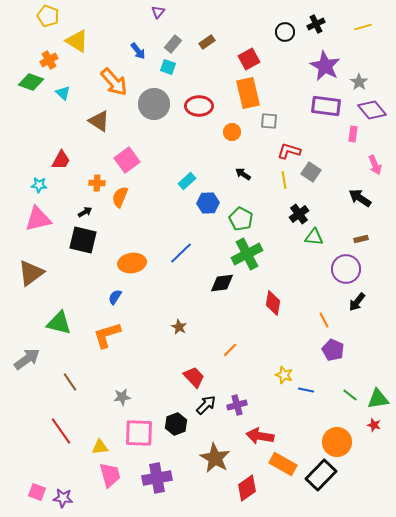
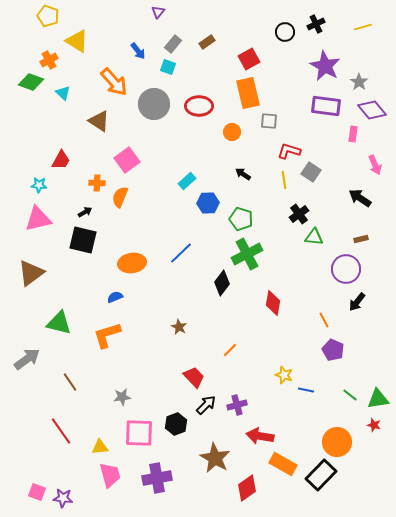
green pentagon at (241, 219): rotated 10 degrees counterclockwise
black diamond at (222, 283): rotated 45 degrees counterclockwise
blue semicircle at (115, 297): rotated 35 degrees clockwise
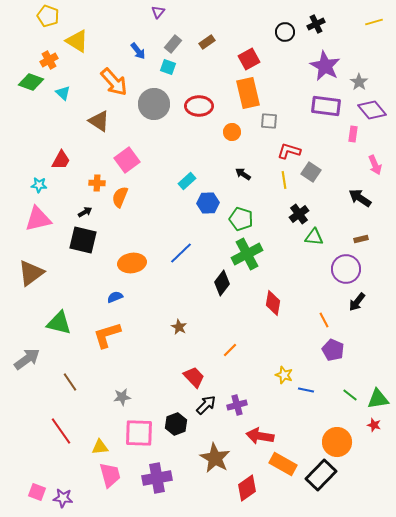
yellow line at (363, 27): moved 11 px right, 5 px up
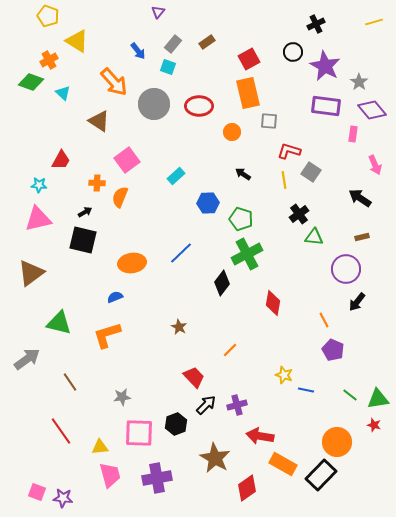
black circle at (285, 32): moved 8 px right, 20 px down
cyan rectangle at (187, 181): moved 11 px left, 5 px up
brown rectangle at (361, 239): moved 1 px right, 2 px up
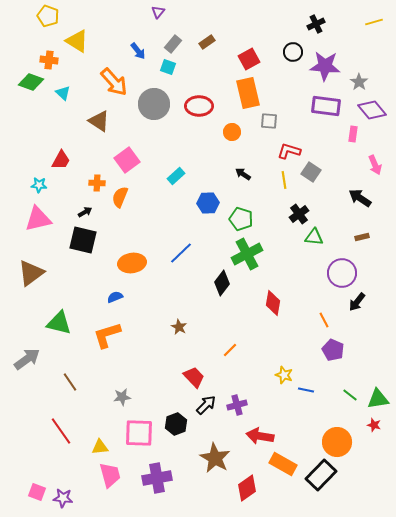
orange cross at (49, 60): rotated 36 degrees clockwise
purple star at (325, 66): rotated 24 degrees counterclockwise
purple circle at (346, 269): moved 4 px left, 4 px down
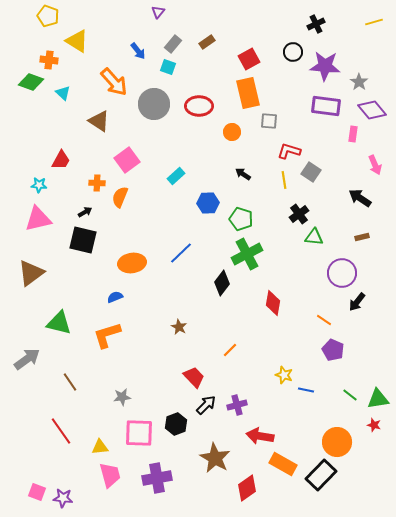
orange line at (324, 320): rotated 28 degrees counterclockwise
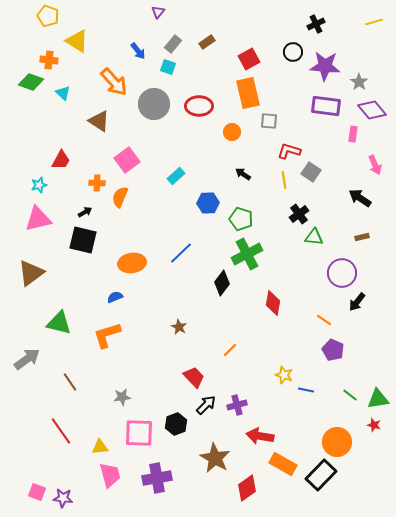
cyan star at (39, 185): rotated 21 degrees counterclockwise
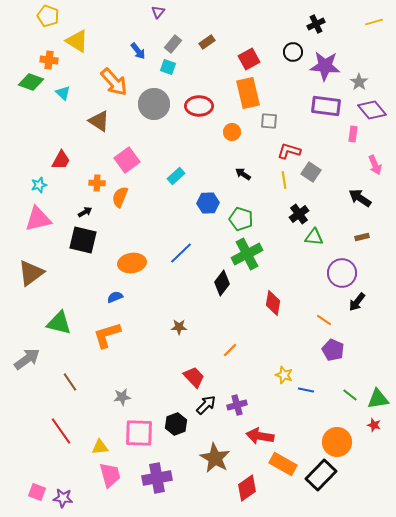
brown star at (179, 327): rotated 28 degrees counterclockwise
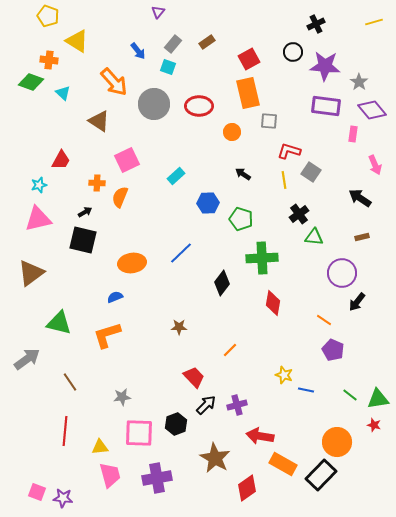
pink square at (127, 160): rotated 10 degrees clockwise
green cross at (247, 254): moved 15 px right, 4 px down; rotated 24 degrees clockwise
red line at (61, 431): moved 4 px right; rotated 40 degrees clockwise
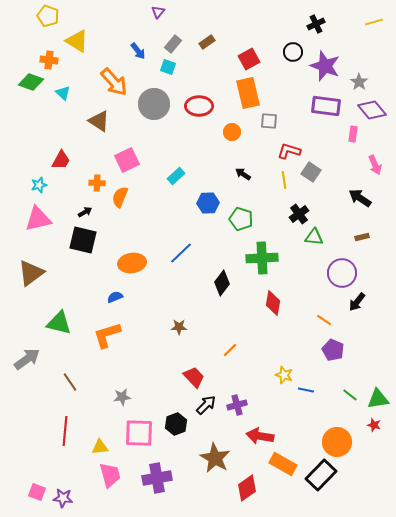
purple star at (325, 66): rotated 16 degrees clockwise
